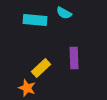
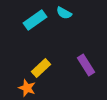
cyan rectangle: rotated 40 degrees counterclockwise
purple rectangle: moved 12 px right, 7 px down; rotated 30 degrees counterclockwise
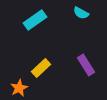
cyan semicircle: moved 17 px right
orange star: moved 8 px left; rotated 24 degrees clockwise
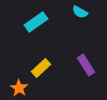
cyan semicircle: moved 1 px left, 1 px up
cyan rectangle: moved 1 px right, 2 px down
orange star: rotated 12 degrees counterclockwise
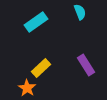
cyan semicircle: rotated 140 degrees counterclockwise
orange star: moved 8 px right
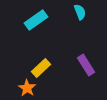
cyan rectangle: moved 2 px up
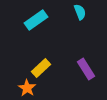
purple rectangle: moved 4 px down
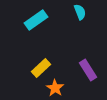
purple rectangle: moved 2 px right, 1 px down
orange star: moved 28 px right
